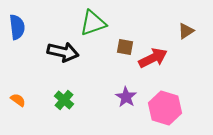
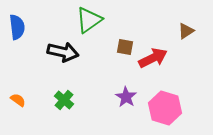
green triangle: moved 4 px left, 3 px up; rotated 16 degrees counterclockwise
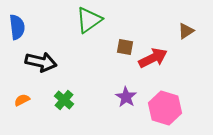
black arrow: moved 22 px left, 10 px down
orange semicircle: moved 4 px right; rotated 63 degrees counterclockwise
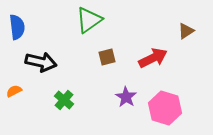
brown square: moved 18 px left, 10 px down; rotated 24 degrees counterclockwise
orange semicircle: moved 8 px left, 9 px up
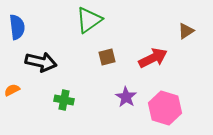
orange semicircle: moved 2 px left, 1 px up
green cross: rotated 30 degrees counterclockwise
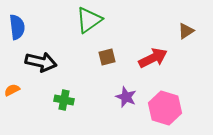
purple star: rotated 10 degrees counterclockwise
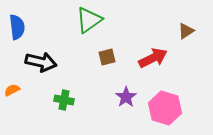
purple star: rotated 15 degrees clockwise
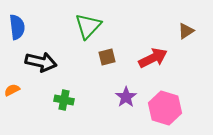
green triangle: moved 1 px left, 6 px down; rotated 12 degrees counterclockwise
